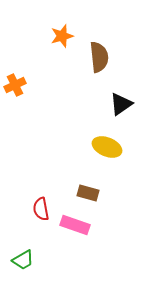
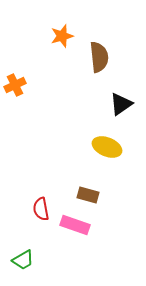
brown rectangle: moved 2 px down
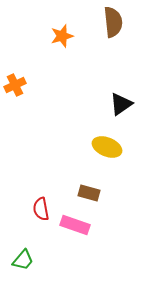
brown semicircle: moved 14 px right, 35 px up
brown rectangle: moved 1 px right, 2 px up
green trapezoid: rotated 20 degrees counterclockwise
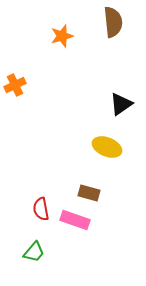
pink rectangle: moved 5 px up
green trapezoid: moved 11 px right, 8 px up
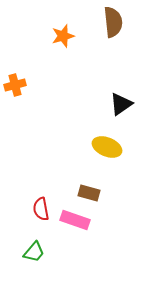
orange star: moved 1 px right
orange cross: rotated 10 degrees clockwise
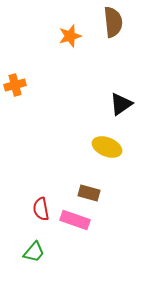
orange star: moved 7 px right
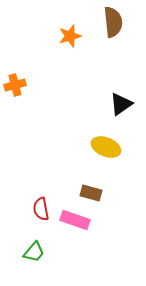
yellow ellipse: moved 1 px left
brown rectangle: moved 2 px right
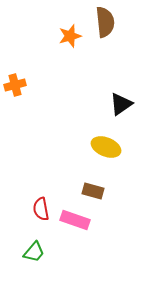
brown semicircle: moved 8 px left
brown rectangle: moved 2 px right, 2 px up
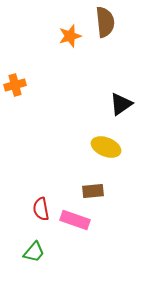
brown rectangle: rotated 20 degrees counterclockwise
